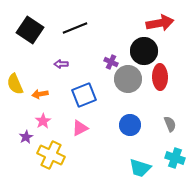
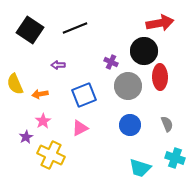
purple arrow: moved 3 px left, 1 px down
gray circle: moved 7 px down
gray semicircle: moved 3 px left
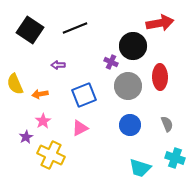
black circle: moved 11 px left, 5 px up
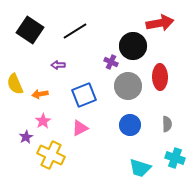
black line: moved 3 px down; rotated 10 degrees counterclockwise
gray semicircle: rotated 21 degrees clockwise
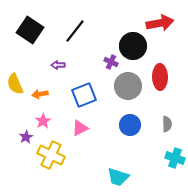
black line: rotated 20 degrees counterclockwise
cyan trapezoid: moved 22 px left, 9 px down
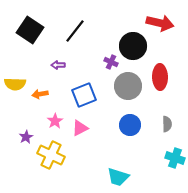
red arrow: rotated 24 degrees clockwise
yellow semicircle: rotated 65 degrees counterclockwise
pink star: moved 12 px right
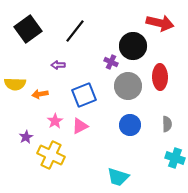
black square: moved 2 px left, 1 px up; rotated 20 degrees clockwise
pink triangle: moved 2 px up
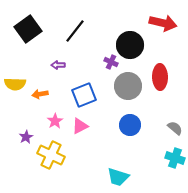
red arrow: moved 3 px right
black circle: moved 3 px left, 1 px up
gray semicircle: moved 8 px right, 4 px down; rotated 49 degrees counterclockwise
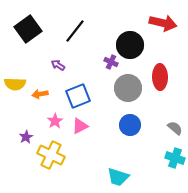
purple arrow: rotated 32 degrees clockwise
gray circle: moved 2 px down
blue square: moved 6 px left, 1 px down
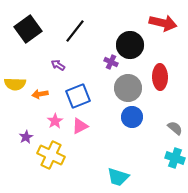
blue circle: moved 2 px right, 8 px up
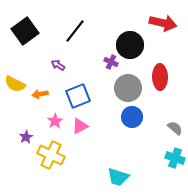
black square: moved 3 px left, 2 px down
yellow semicircle: rotated 25 degrees clockwise
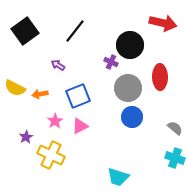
yellow semicircle: moved 4 px down
